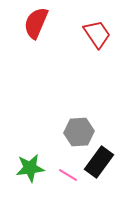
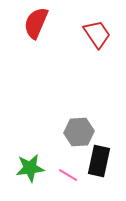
black rectangle: moved 1 px up; rotated 24 degrees counterclockwise
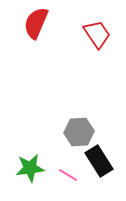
black rectangle: rotated 44 degrees counterclockwise
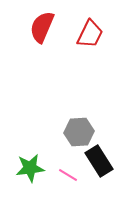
red semicircle: moved 6 px right, 4 px down
red trapezoid: moved 7 px left; rotated 60 degrees clockwise
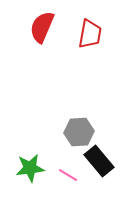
red trapezoid: rotated 16 degrees counterclockwise
black rectangle: rotated 8 degrees counterclockwise
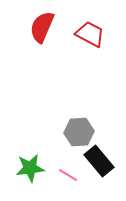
red trapezoid: rotated 72 degrees counterclockwise
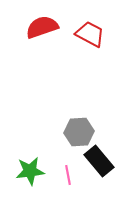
red semicircle: rotated 48 degrees clockwise
green star: moved 3 px down
pink line: rotated 48 degrees clockwise
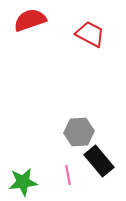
red semicircle: moved 12 px left, 7 px up
green star: moved 7 px left, 11 px down
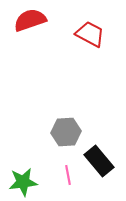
gray hexagon: moved 13 px left
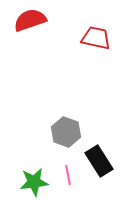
red trapezoid: moved 6 px right, 4 px down; rotated 16 degrees counterclockwise
gray hexagon: rotated 24 degrees clockwise
black rectangle: rotated 8 degrees clockwise
green star: moved 11 px right
